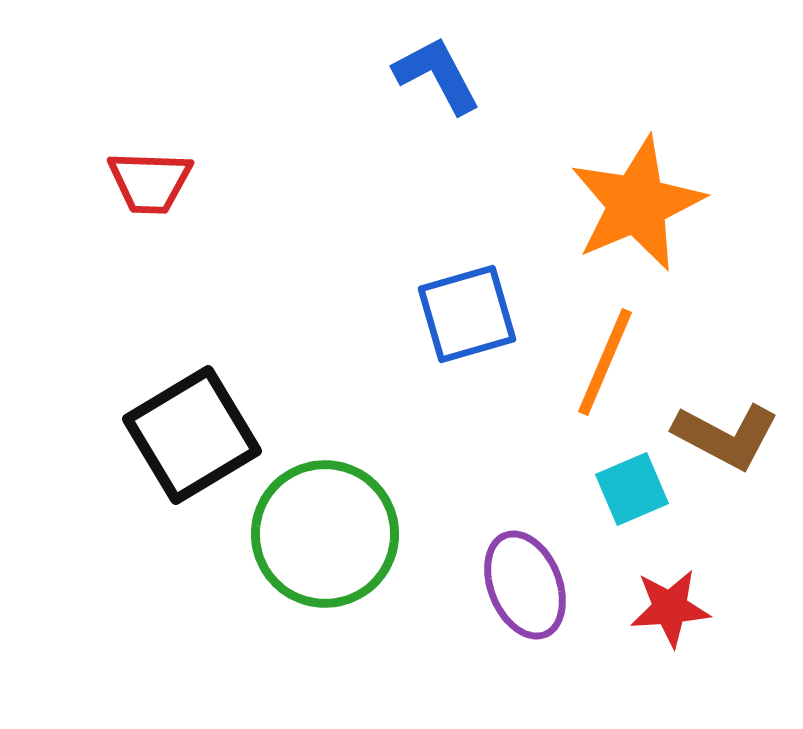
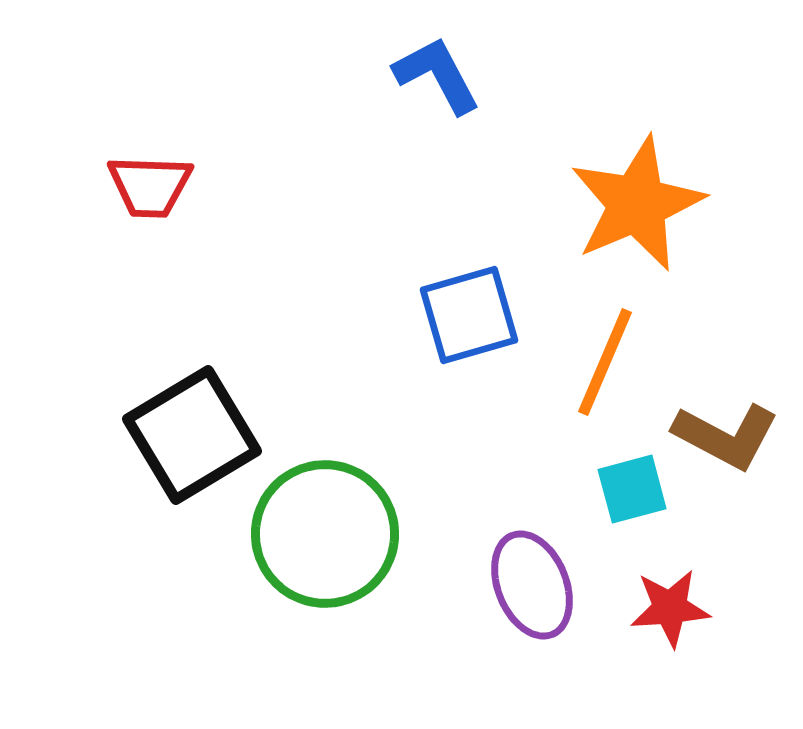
red trapezoid: moved 4 px down
blue square: moved 2 px right, 1 px down
cyan square: rotated 8 degrees clockwise
purple ellipse: moved 7 px right
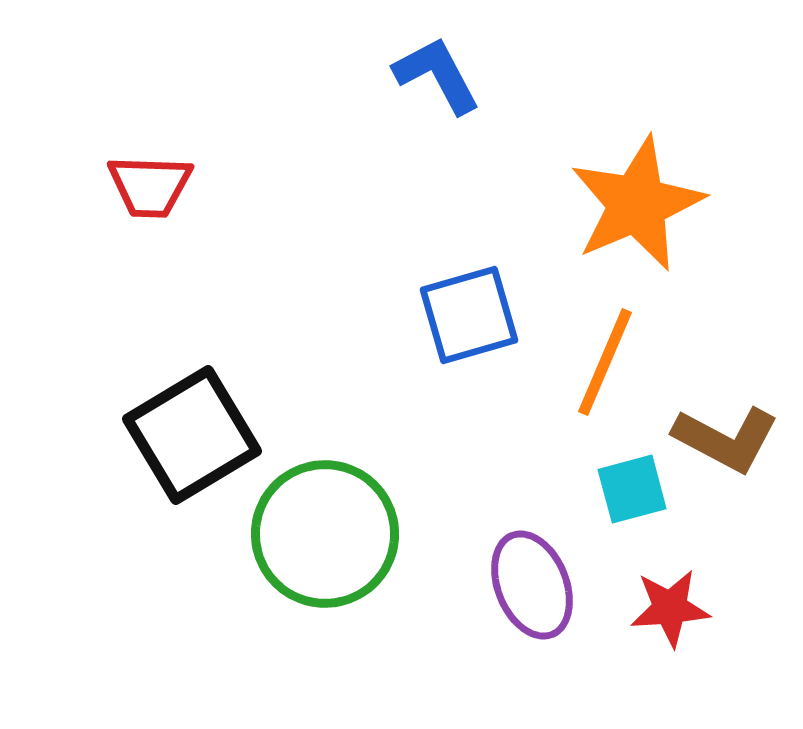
brown L-shape: moved 3 px down
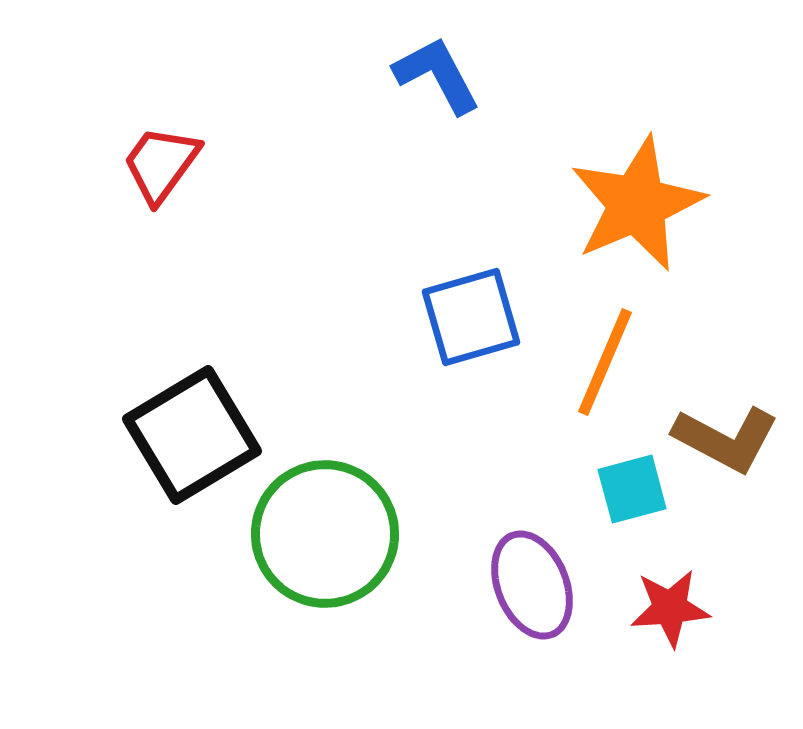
red trapezoid: moved 11 px right, 22 px up; rotated 124 degrees clockwise
blue square: moved 2 px right, 2 px down
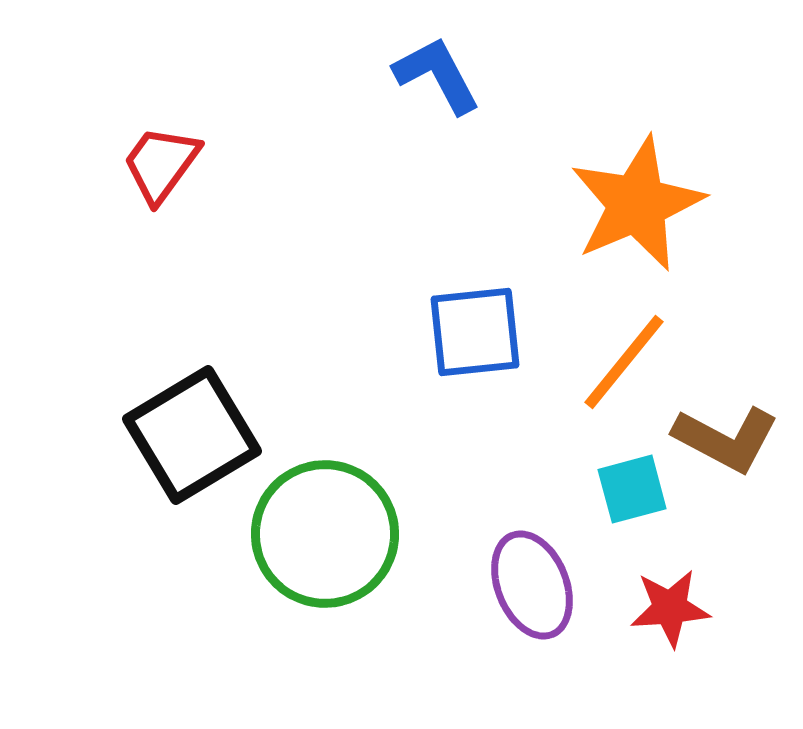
blue square: moved 4 px right, 15 px down; rotated 10 degrees clockwise
orange line: moved 19 px right; rotated 16 degrees clockwise
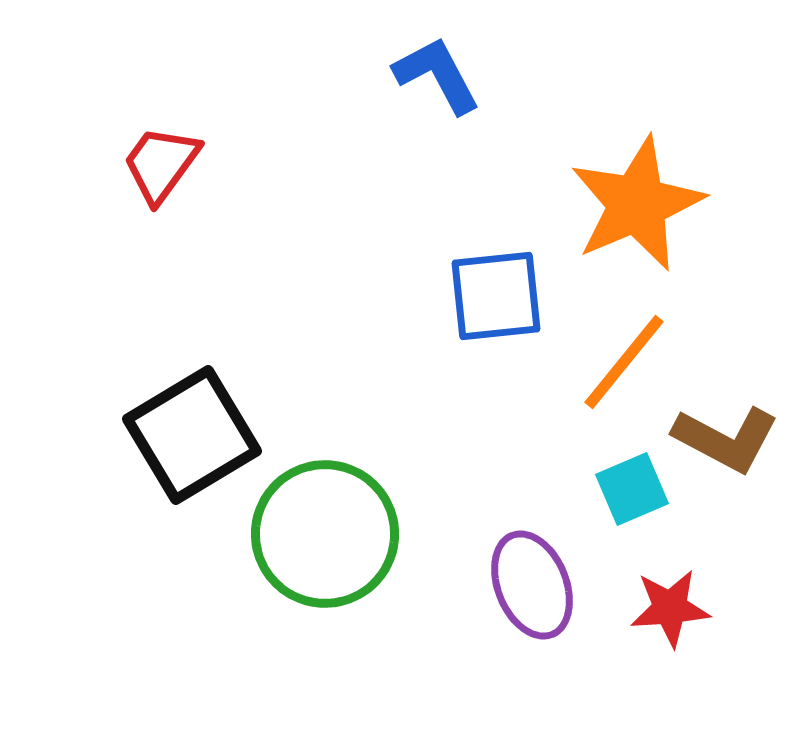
blue square: moved 21 px right, 36 px up
cyan square: rotated 8 degrees counterclockwise
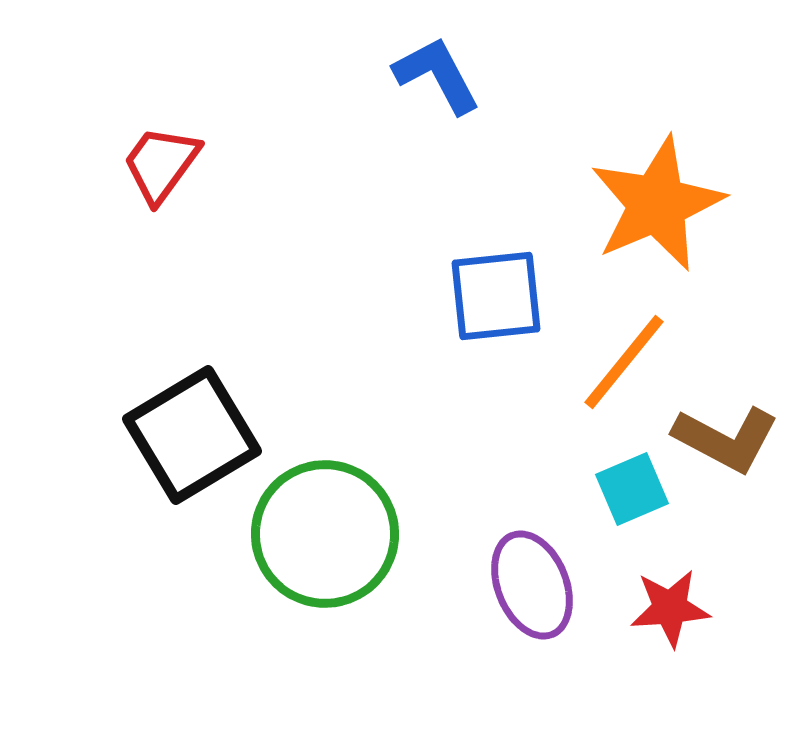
orange star: moved 20 px right
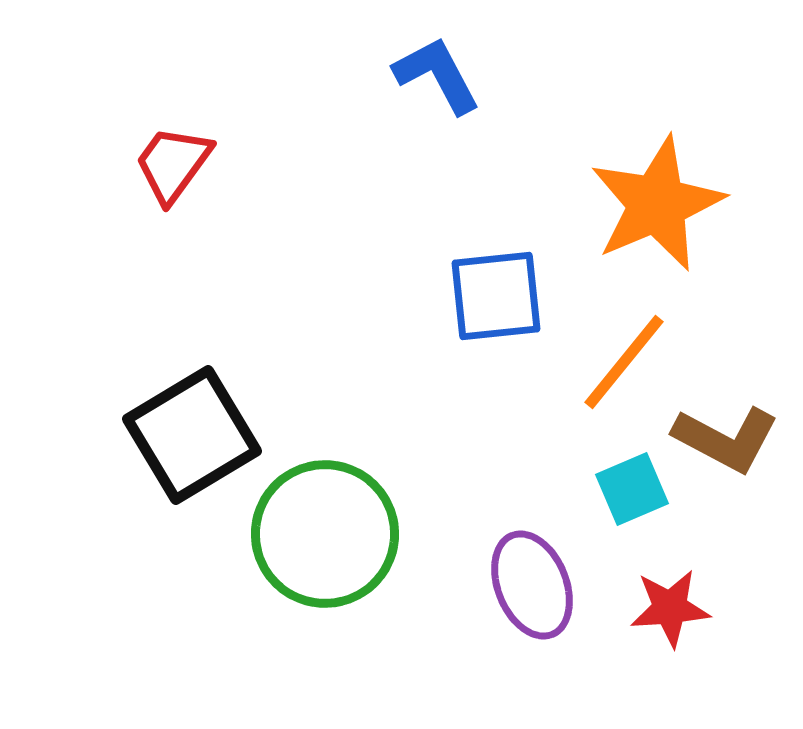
red trapezoid: moved 12 px right
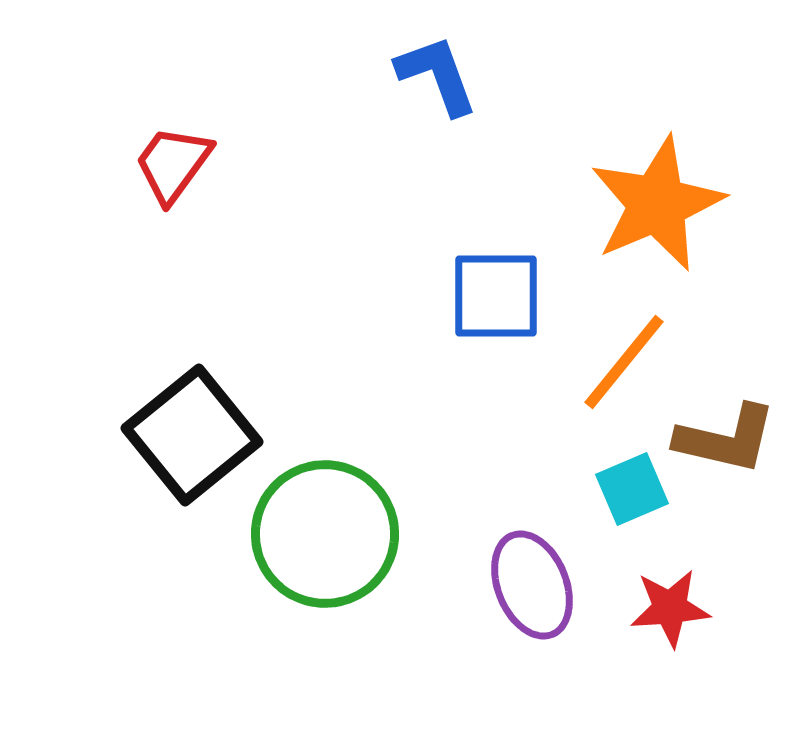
blue L-shape: rotated 8 degrees clockwise
blue square: rotated 6 degrees clockwise
black square: rotated 8 degrees counterclockwise
brown L-shape: rotated 15 degrees counterclockwise
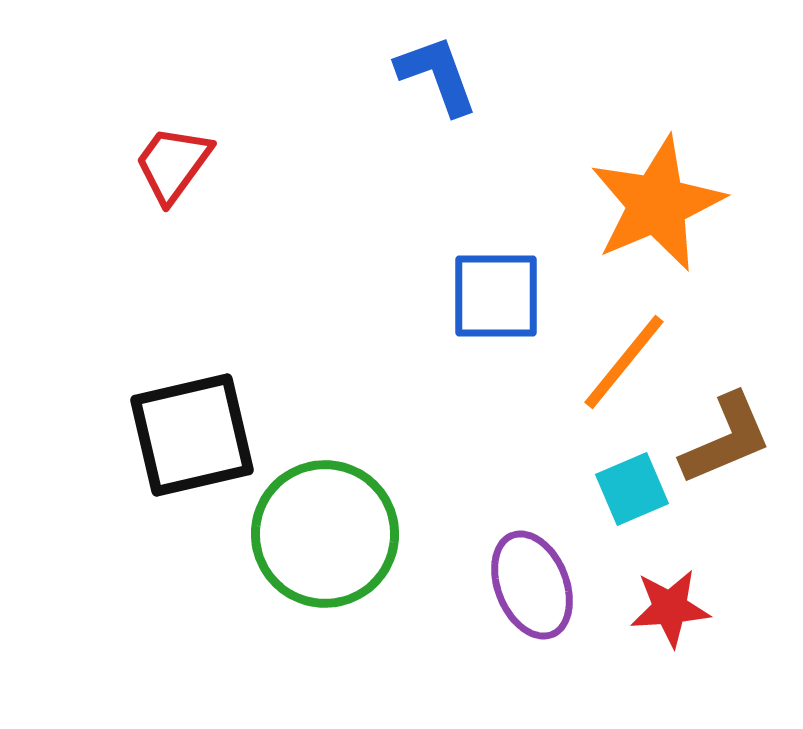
black square: rotated 26 degrees clockwise
brown L-shape: rotated 36 degrees counterclockwise
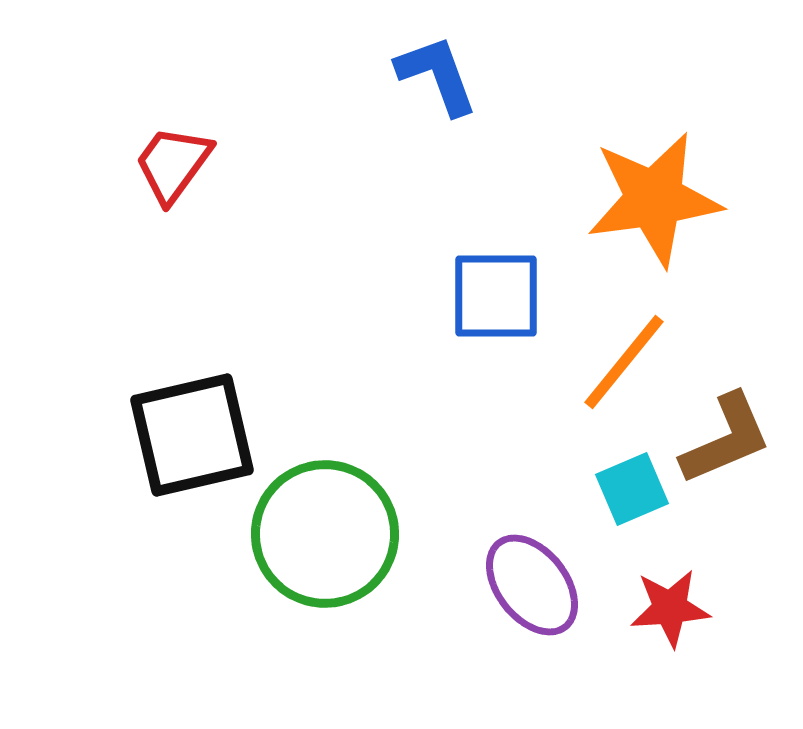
orange star: moved 3 px left, 5 px up; rotated 15 degrees clockwise
purple ellipse: rotated 16 degrees counterclockwise
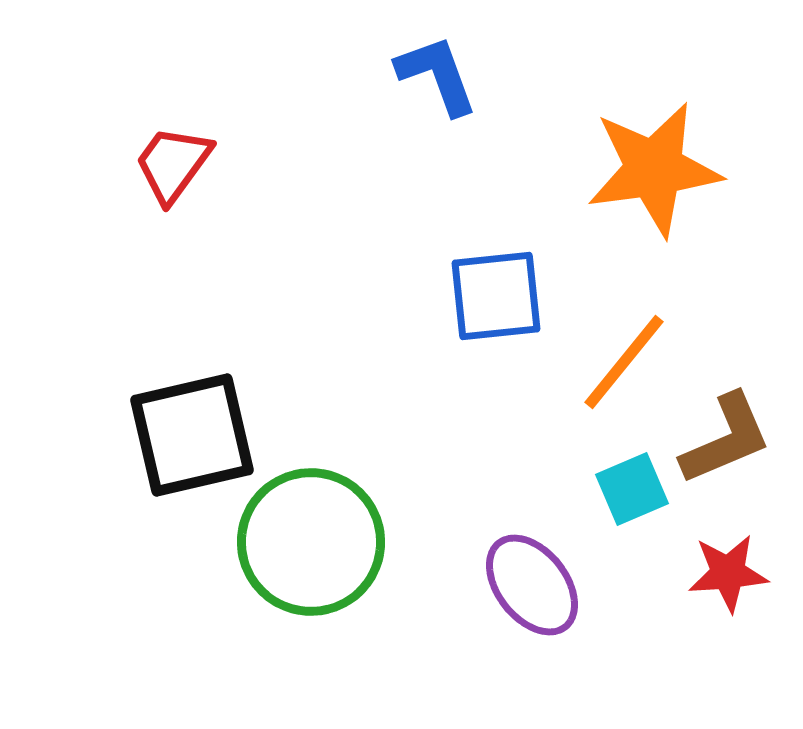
orange star: moved 30 px up
blue square: rotated 6 degrees counterclockwise
green circle: moved 14 px left, 8 px down
red star: moved 58 px right, 35 px up
